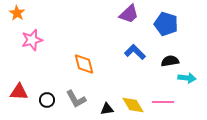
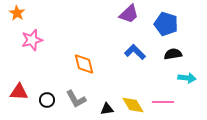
black semicircle: moved 3 px right, 7 px up
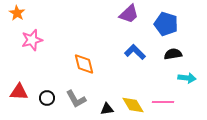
black circle: moved 2 px up
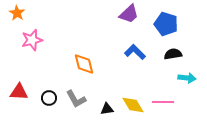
black circle: moved 2 px right
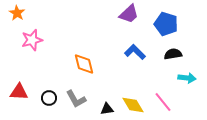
pink line: rotated 50 degrees clockwise
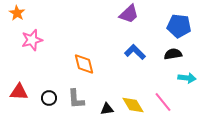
blue pentagon: moved 13 px right, 2 px down; rotated 10 degrees counterclockwise
gray L-shape: rotated 25 degrees clockwise
